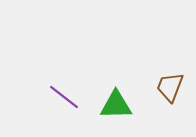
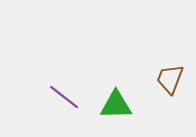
brown trapezoid: moved 8 px up
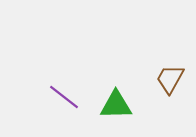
brown trapezoid: rotated 8 degrees clockwise
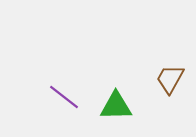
green triangle: moved 1 px down
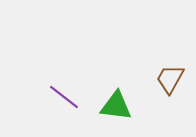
green triangle: rotated 8 degrees clockwise
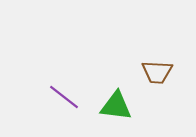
brown trapezoid: moved 13 px left, 7 px up; rotated 116 degrees counterclockwise
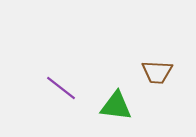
purple line: moved 3 px left, 9 px up
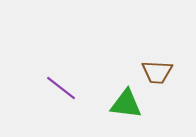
green triangle: moved 10 px right, 2 px up
